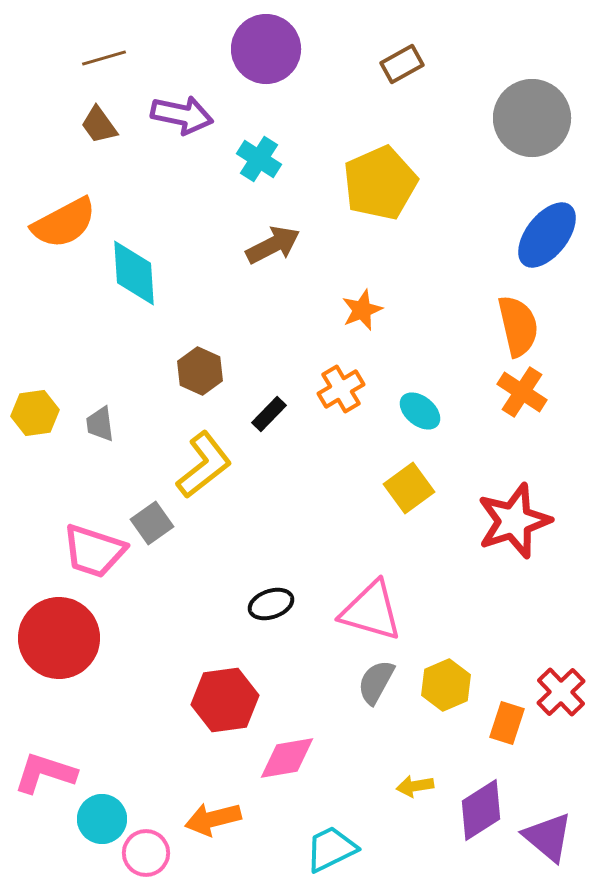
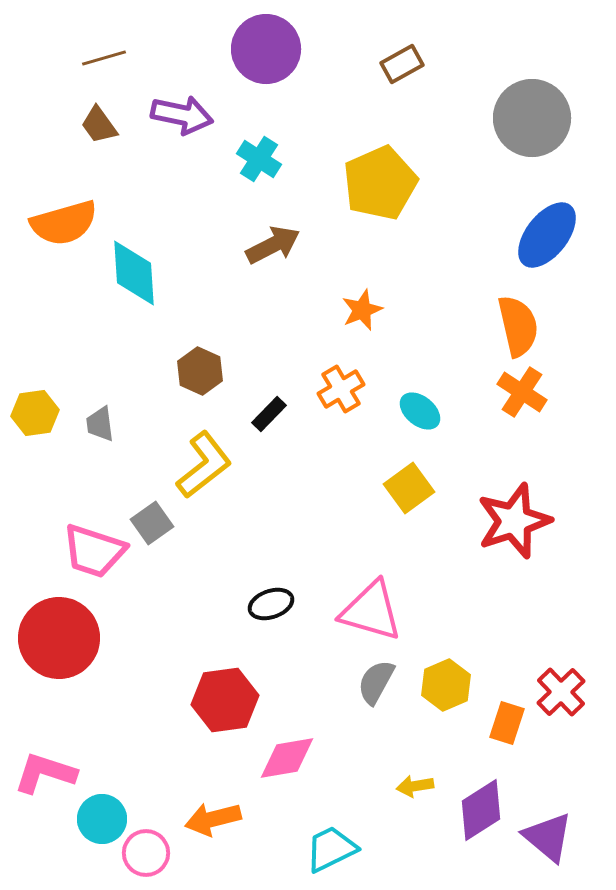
orange semicircle at (64, 223): rotated 12 degrees clockwise
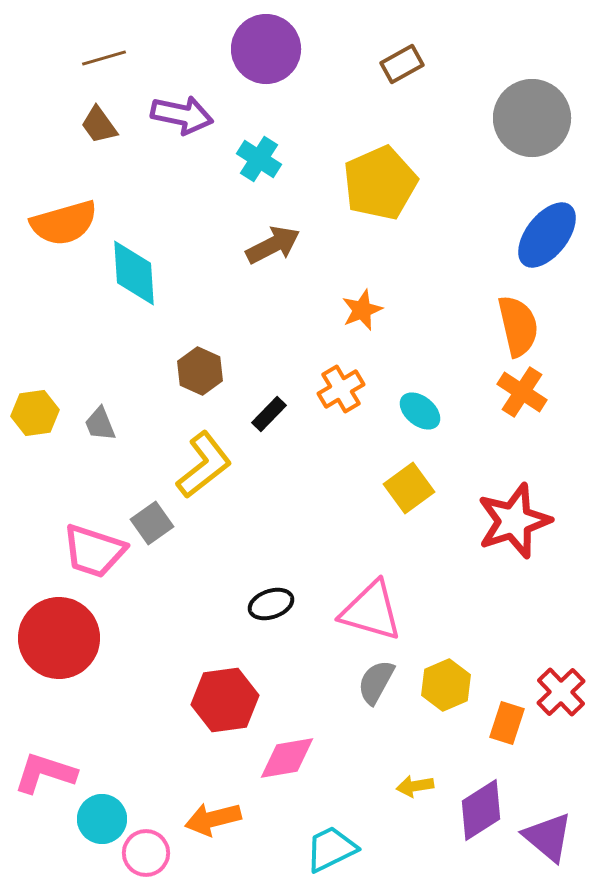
gray trapezoid at (100, 424): rotated 15 degrees counterclockwise
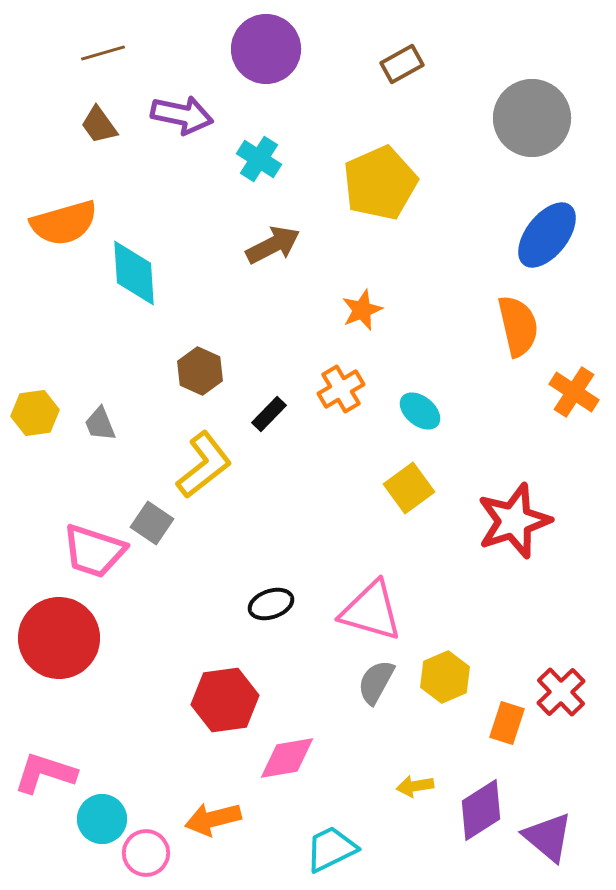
brown line at (104, 58): moved 1 px left, 5 px up
orange cross at (522, 392): moved 52 px right
gray square at (152, 523): rotated 21 degrees counterclockwise
yellow hexagon at (446, 685): moved 1 px left, 8 px up
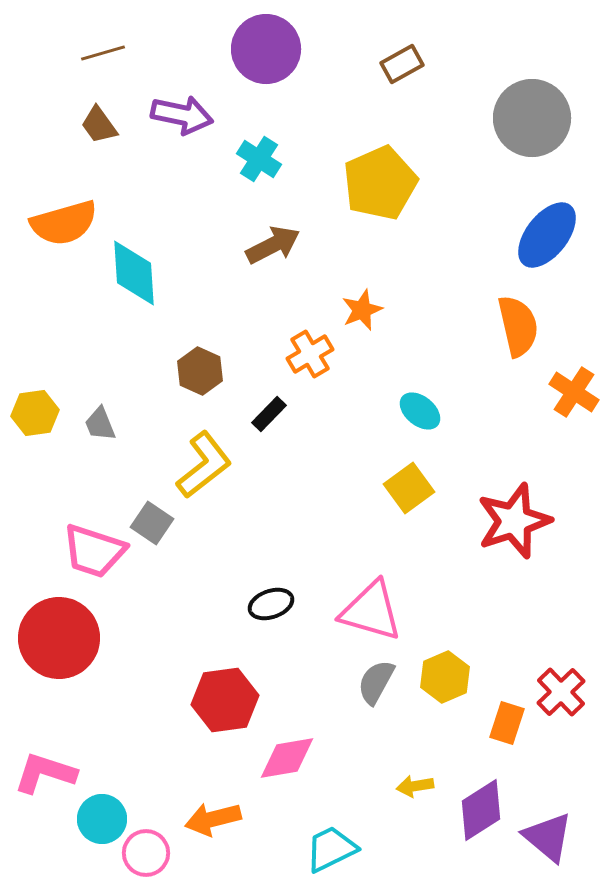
orange cross at (341, 389): moved 31 px left, 35 px up
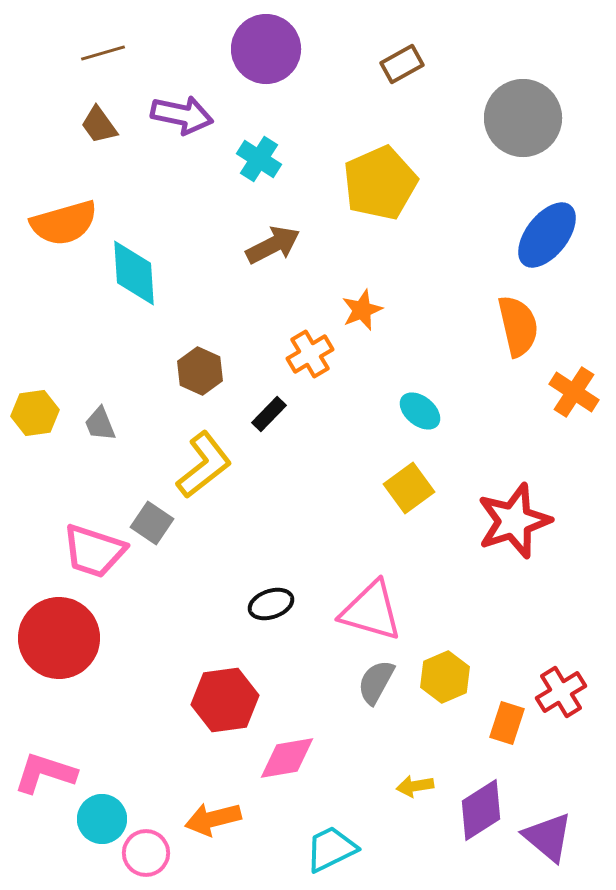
gray circle at (532, 118): moved 9 px left
red cross at (561, 692): rotated 12 degrees clockwise
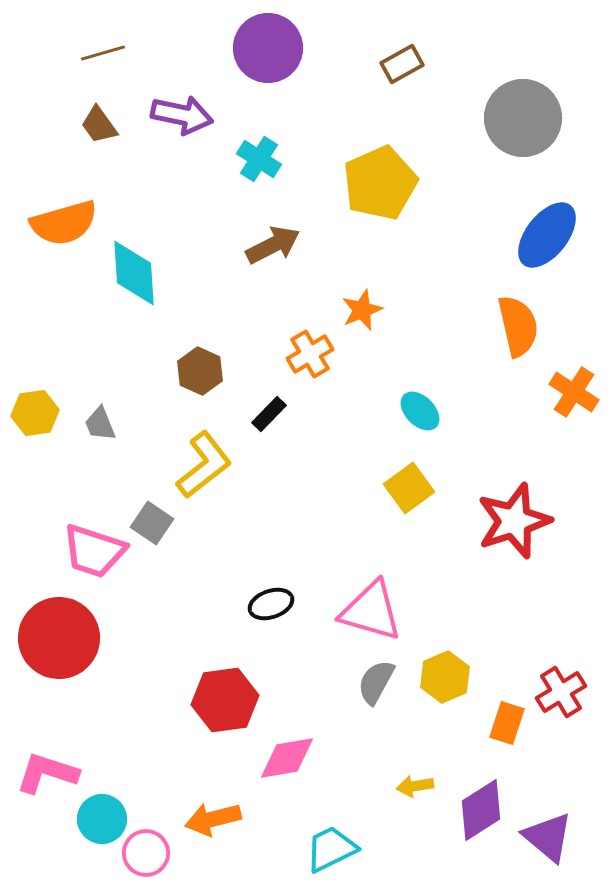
purple circle at (266, 49): moved 2 px right, 1 px up
cyan ellipse at (420, 411): rotated 6 degrees clockwise
pink L-shape at (45, 773): moved 2 px right
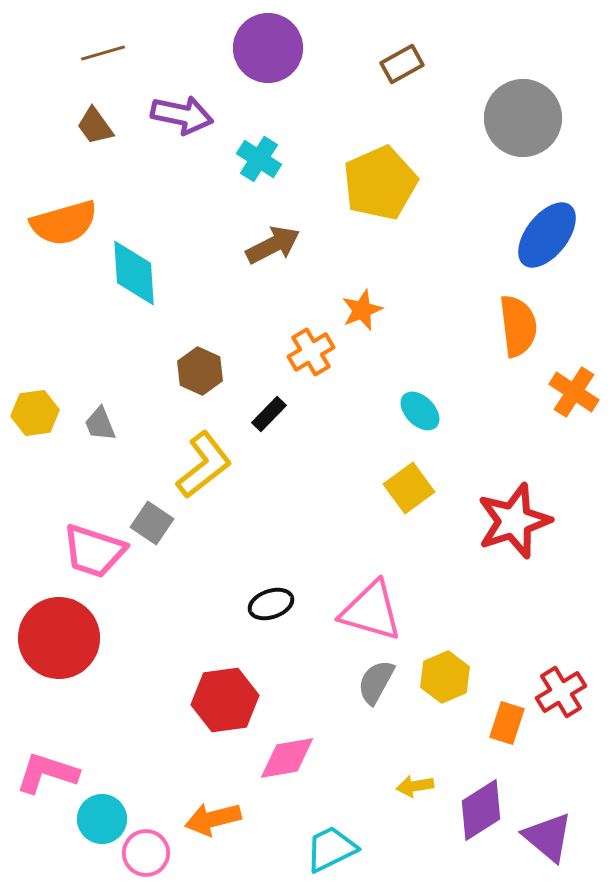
brown trapezoid at (99, 125): moved 4 px left, 1 px down
orange semicircle at (518, 326): rotated 6 degrees clockwise
orange cross at (310, 354): moved 1 px right, 2 px up
